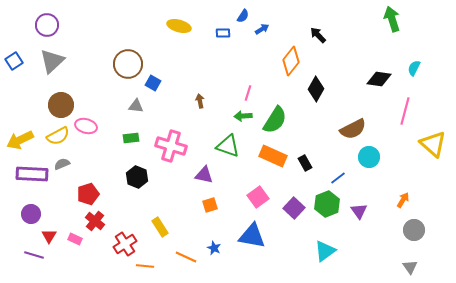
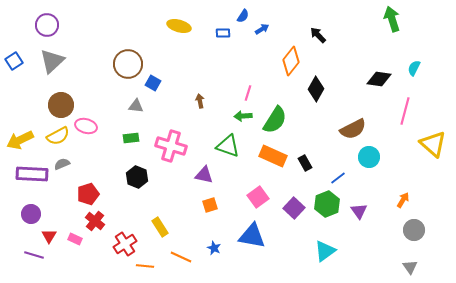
orange line at (186, 257): moved 5 px left
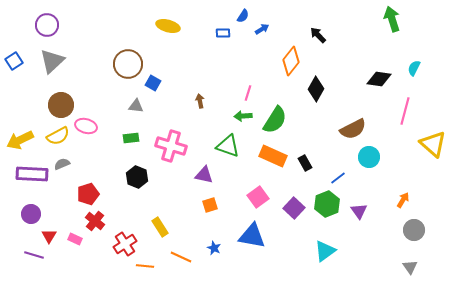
yellow ellipse at (179, 26): moved 11 px left
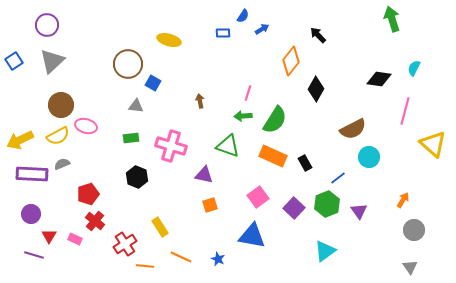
yellow ellipse at (168, 26): moved 1 px right, 14 px down
blue star at (214, 248): moved 4 px right, 11 px down
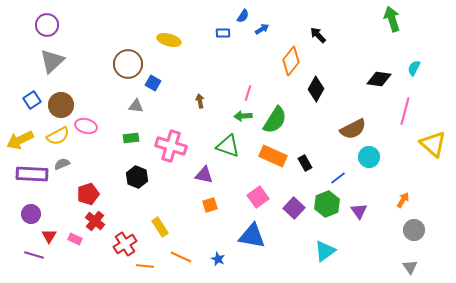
blue square at (14, 61): moved 18 px right, 39 px down
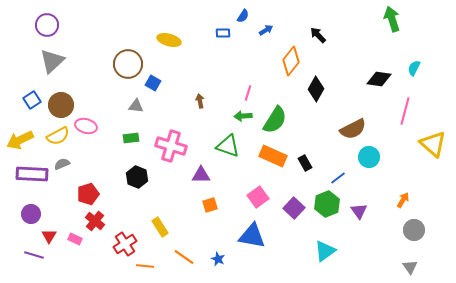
blue arrow at (262, 29): moved 4 px right, 1 px down
purple triangle at (204, 175): moved 3 px left; rotated 12 degrees counterclockwise
orange line at (181, 257): moved 3 px right; rotated 10 degrees clockwise
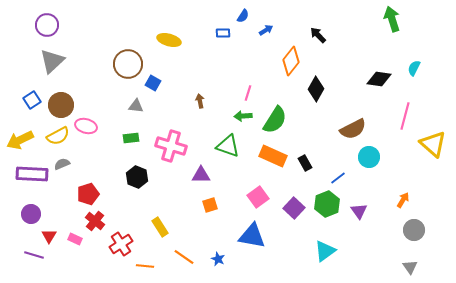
pink line at (405, 111): moved 5 px down
red cross at (125, 244): moved 4 px left
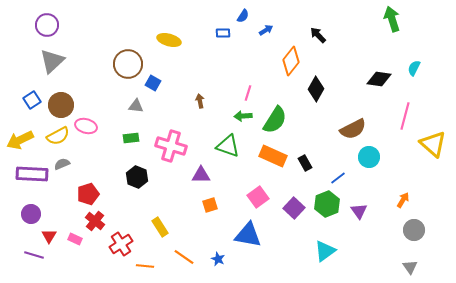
blue triangle at (252, 236): moved 4 px left, 1 px up
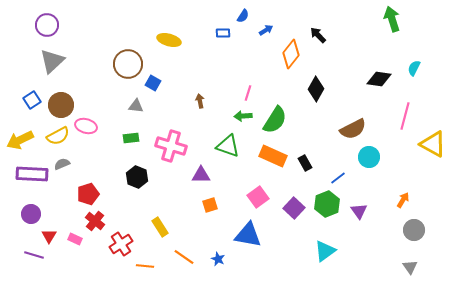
orange diamond at (291, 61): moved 7 px up
yellow triangle at (433, 144): rotated 12 degrees counterclockwise
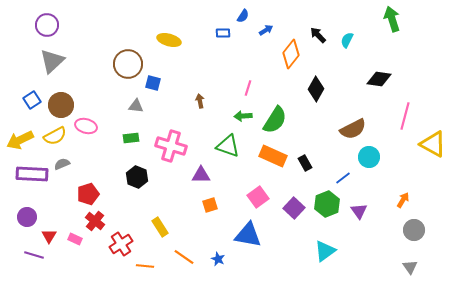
cyan semicircle at (414, 68): moved 67 px left, 28 px up
blue square at (153, 83): rotated 14 degrees counterclockwise
pink line at (248, 93): moved 5 px up
yellow semicircle at (58, 136): moved 3 px left
blue line at (338, 178): moved 5 px right
purple circle at (31, 214): moved 4 px left, 3 px down
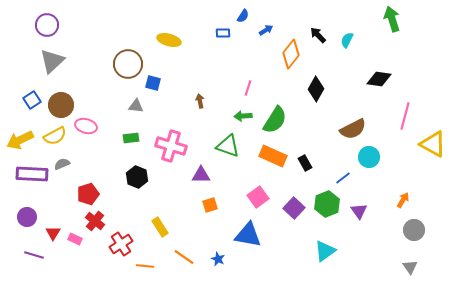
red triangle at (49, 236): moved 4 px right, 3 px up
